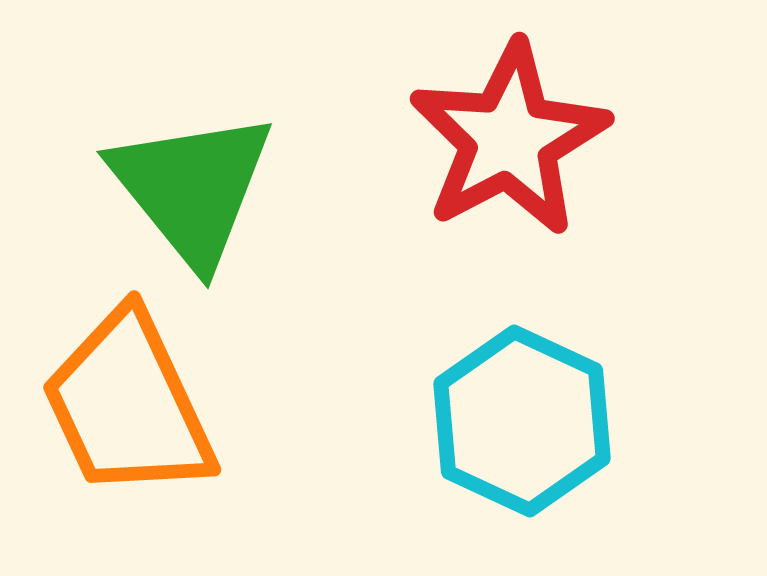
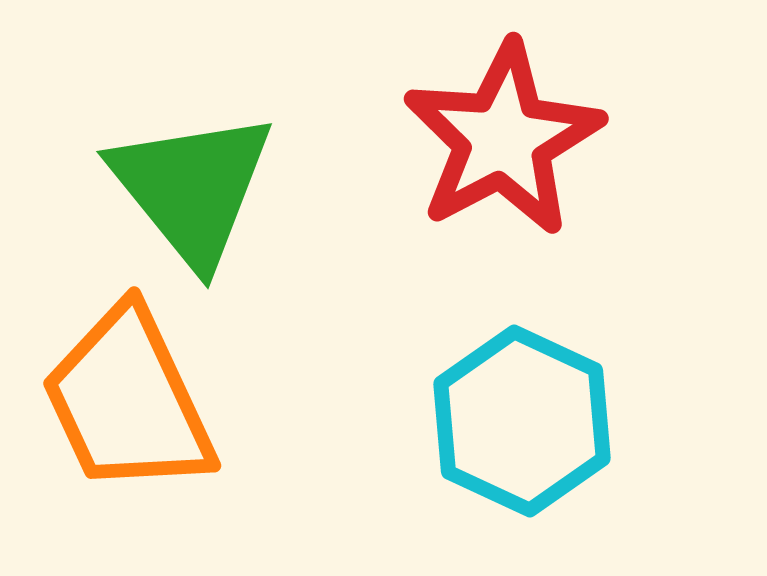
red star: moved 6 px left
orange trapezoid: moved 4 px up
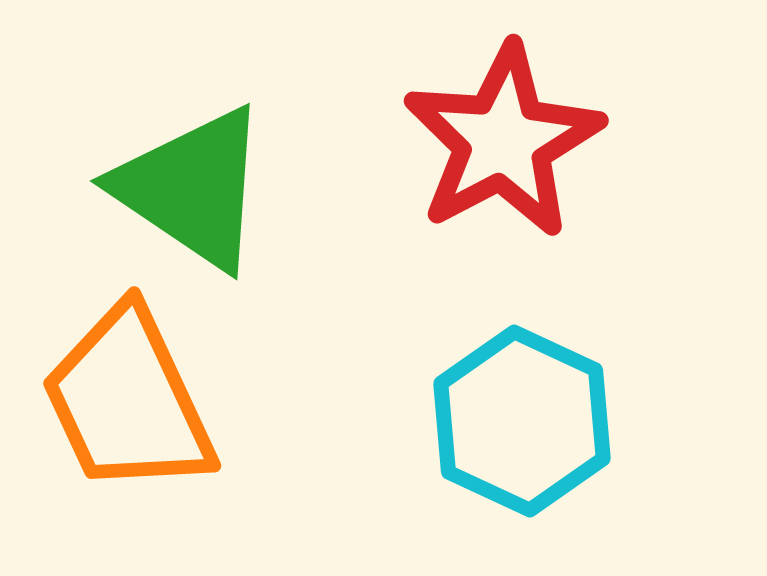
red star: moved 2 px down
green triangle: rotated 17 degrees counterclockwise
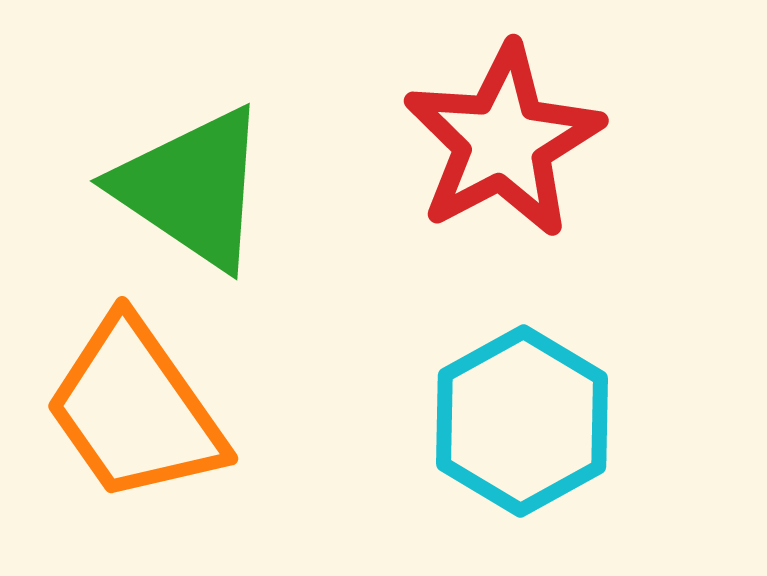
orange trapezoid: moved 7 px right, 9 px down; rotated 10 degrees counterclockwise
cyan hexagon: rotated 6 degrees clockwise
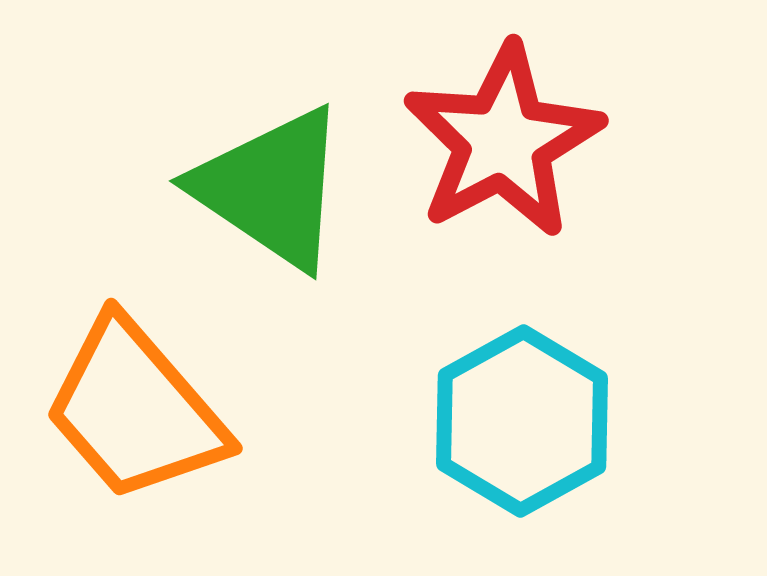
green triangle: moved 79 px right
orange trapezoid: rotated 6 degrees counterclockwise
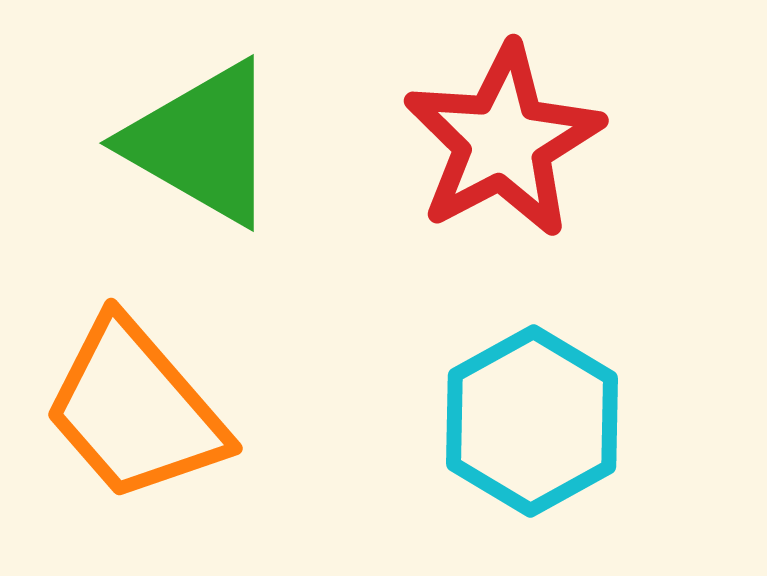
green triangle: moved 69 px left, 45 px up; rotated 4 degrees counterclockwise
cyan hexagon: moved 10 px right
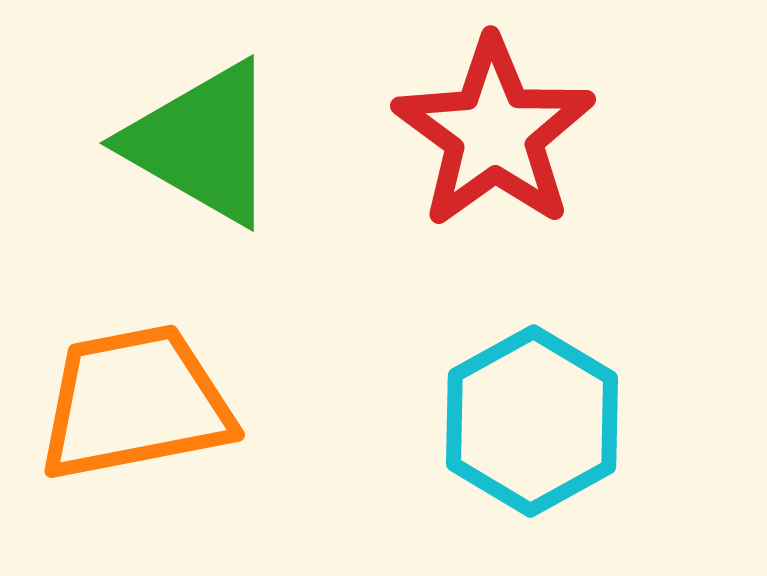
red star: moved 9 px left, 8 px up; rotated 8 degrees counterclockwise
orange trapezoid: moved 7 px up; rotated 120 degrees clockwise
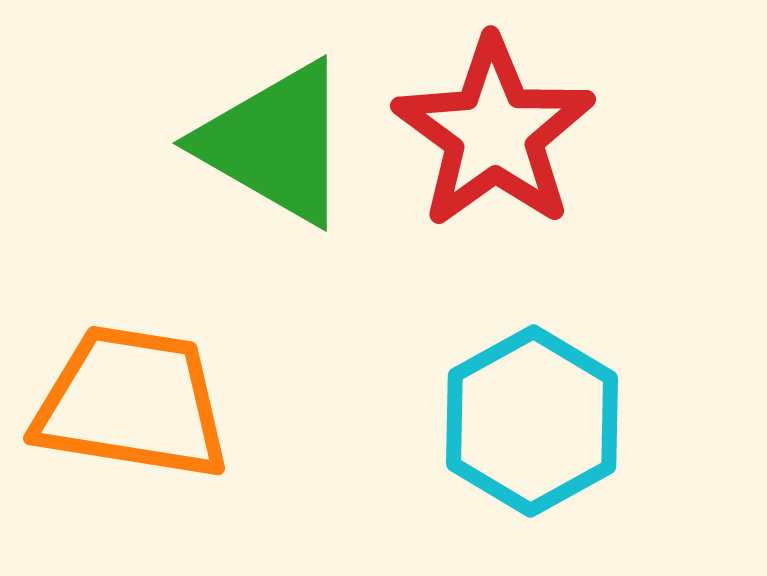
green triangle: moved 73 px right
orange trapezoid: moved 3 px left; rotated 20 degrees clockwise
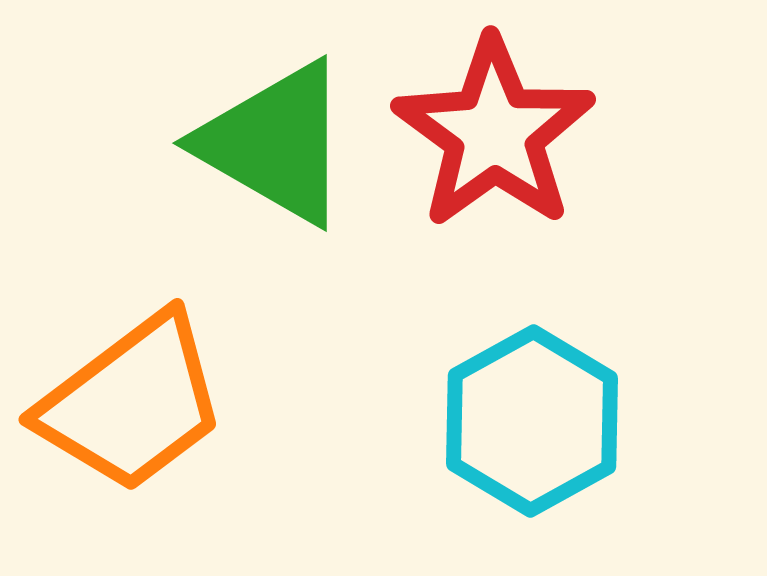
orange trapezoid: rotated 134 degrees clockwise
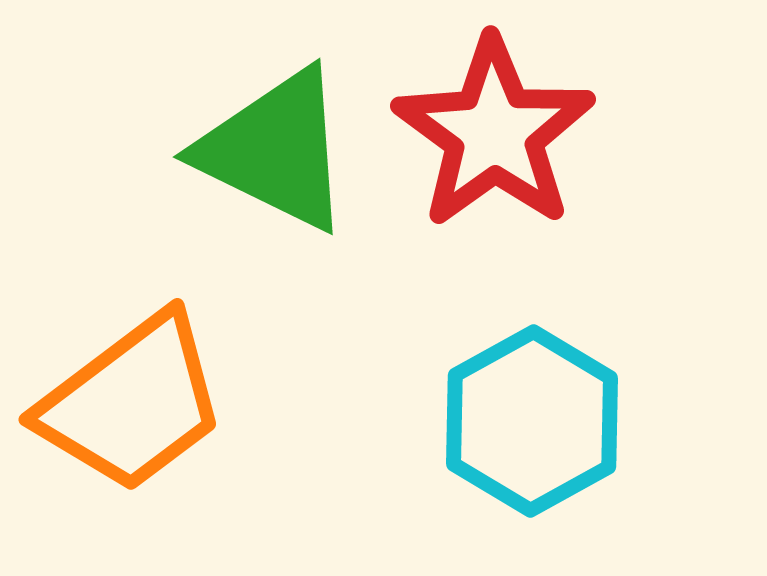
green triangle: moved 7 px down; rotated 4 degrees counterclockwise
